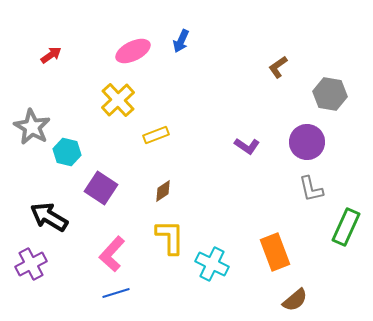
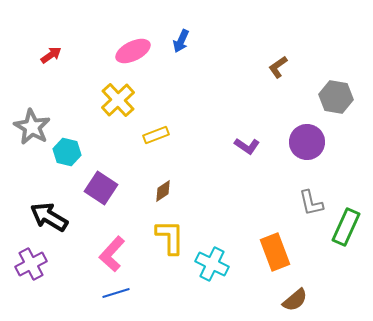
gray hexagon: moved 6 px right, 3 px down
gray L-shape: moved 14 px down
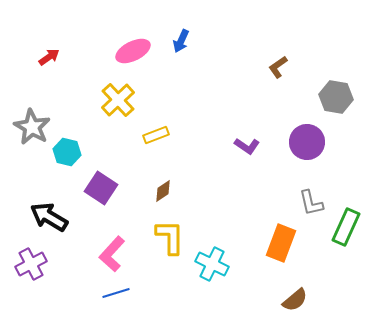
red arrow: moved 2 px left, 2 px down
orange rectangle: moved 6 px right, 9 px up; rotated 42 degrees clockwise
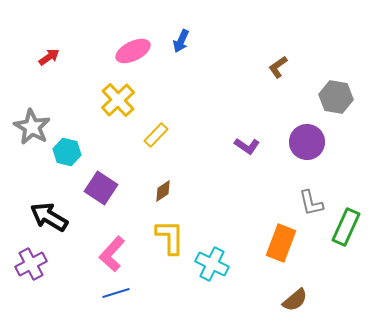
yellow rectangle: rotated 25 degrees counterclockwise
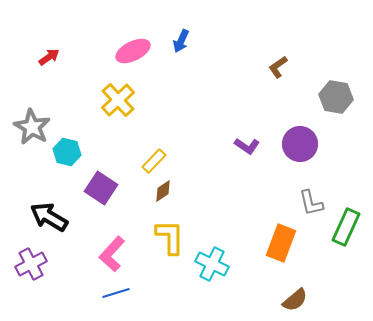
yellow rectangle: moved 2 px left, 26 px down
purple circle: moved 7 px left, 2 px down
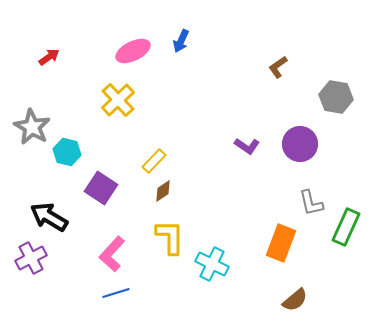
purple cross: moved 6 px up
